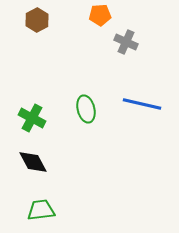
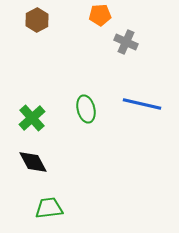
green cross: rotated 20 degrees clockwise
green trapezoid: moved 8 px right, 2 px up
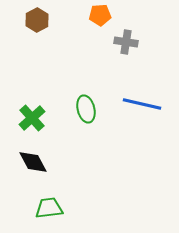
gray cross: rotated 15 degrees counterclockwise
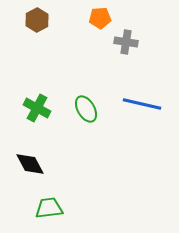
orange pentagon: moved 3 px down
green ellipse: rotated 16 degrees counterclockwise
green cross: moved 5 px right, 10 px up; rotated 20 degrees counterclockwise
black diamond: moved 3 px left, 2 px down
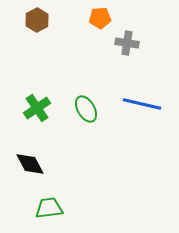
gray cross: moved 1 px right, 1 px down
green cross: rotated 28 degrees clockwise
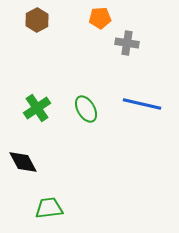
black diamond: moved 7 px left, 2 px up
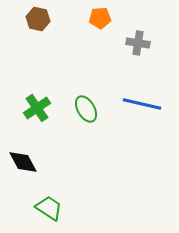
brown hexagon: moved 1 px right, 1 px up; rotated 20 degrees counterclockwise
gray cross: moved 11 px right
green trapezoid: rotated 40 degrees clockwise
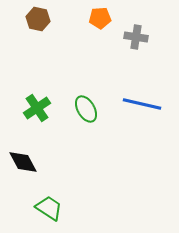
gray cross: moved 2 px left, 6 px up
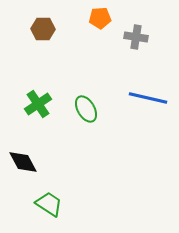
brown hexagon: moved 5 px right, 10 px down; rotated 10 degrees counterclockwise
blue line: moved 6 px right, 6 px up
green cross: moved 1 px right, 4 px up
green trapezoid: moved 4 px up
